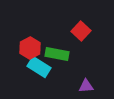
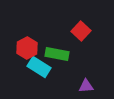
red hexagon: moved 3 px left
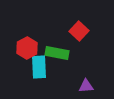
red square: moved 2 px left
green rectangle: moved 1 px up
cyan rectangle: rotated 55 degrees clockwise
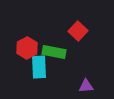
red square: moved 1 px left
green rectangle: moved 3 px left, 1 px up
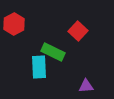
red hexagon: moved 13 px left, 24 px up
green rectangle: moved 1 px left; rotated 15 degrees clockwise
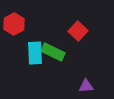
cyan rectangle: moved 4 px left, 14 px up
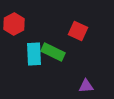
red square: rotated 18 degrees counterclockwise
cyan rectangle: moved 1 px left, 1 px down
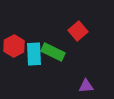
red hexagon: moved 22 px down
red square: rotated 24 degrees clockwise
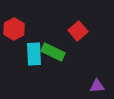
red hexagon: moved 17 px up
purple triangle: moved 11 px right
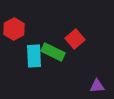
red square: moved 3 px left, 8 px down
cyan rectangle: moved 2 px down
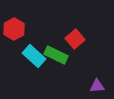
green rectangle: moved 3 px right, 3 px down
cyan rectangle: rotated 45 degrees counterclockwise
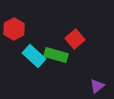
green rectangle: rotated 10 degrees counterclockwise
purple triangle: rotated 35 degrees counterclockwise
